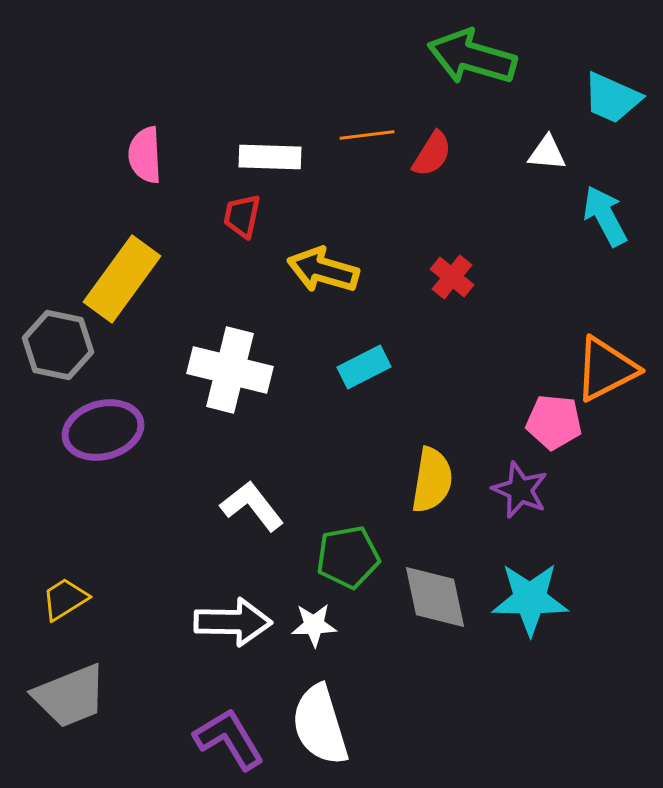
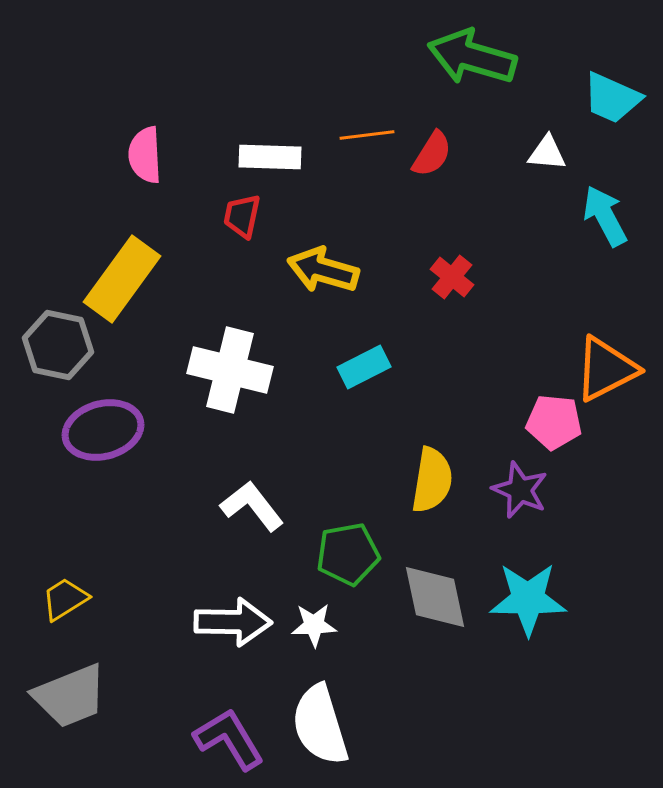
green pentagon: moved 3 px up
cyan star: moved 2 px left
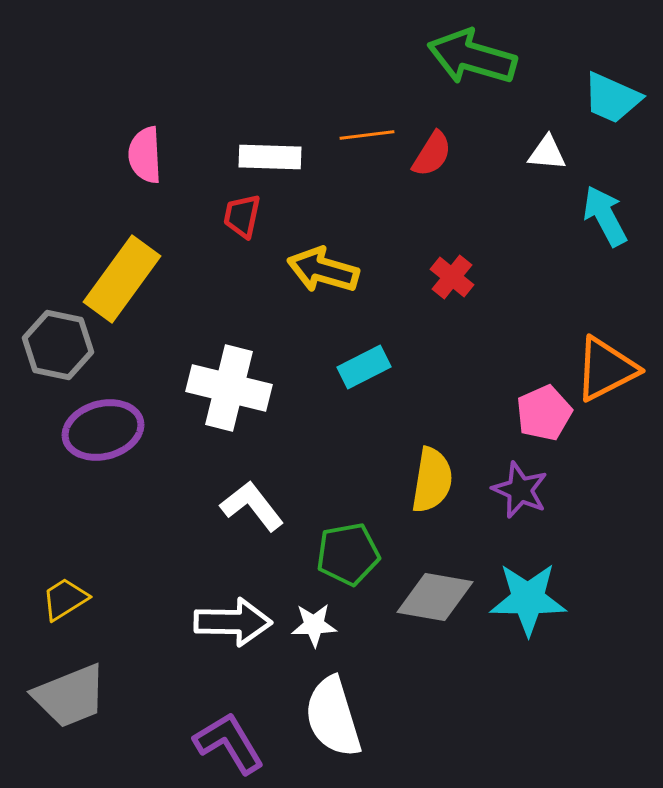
white cross: moved 1 px left, 18 px down
pink pentagon: moved 10 px left, 9 px up; rotated 30 degrees counterclockwise
gray diamond: rotated 68 degrees counterclockwise
white semicircle: moved 13 px right, 8 px up
purple L-shape: moved 4 px down
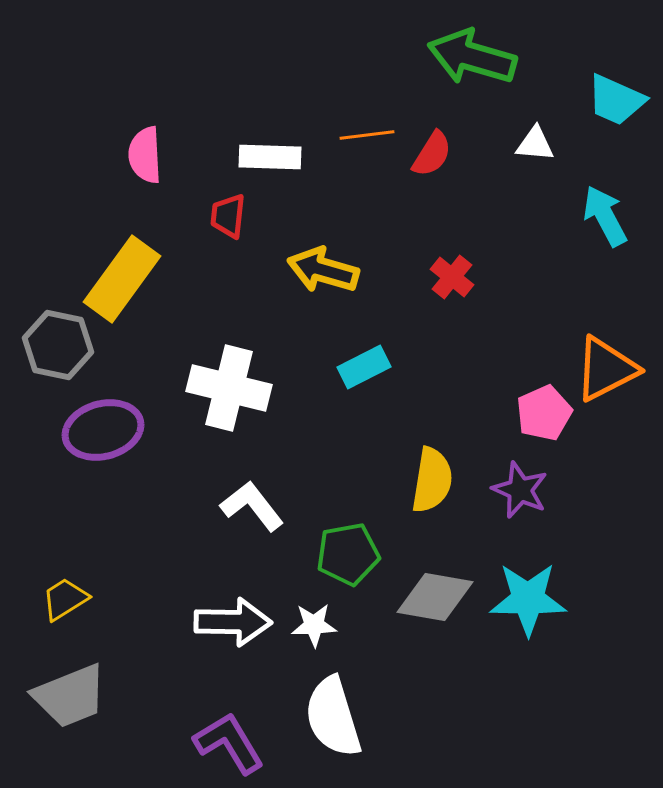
cyan trapezoid: moved 4 px right, 2 px down
white triangle: moved 12 px left, 9 px up
red trapezoid: moved 14 px left; rotated 6 degrees counterclockwise
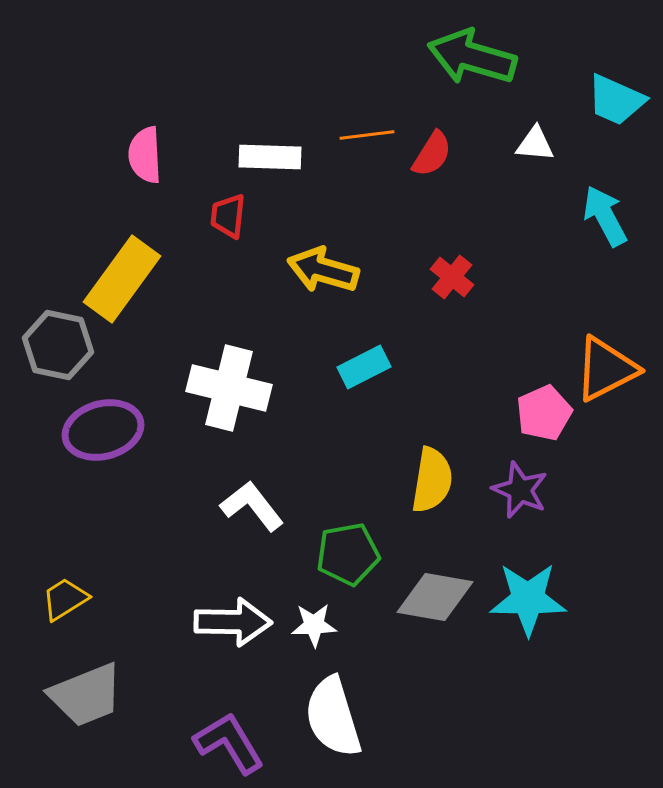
gray trapezoid: moved 16 px right, 1 px up
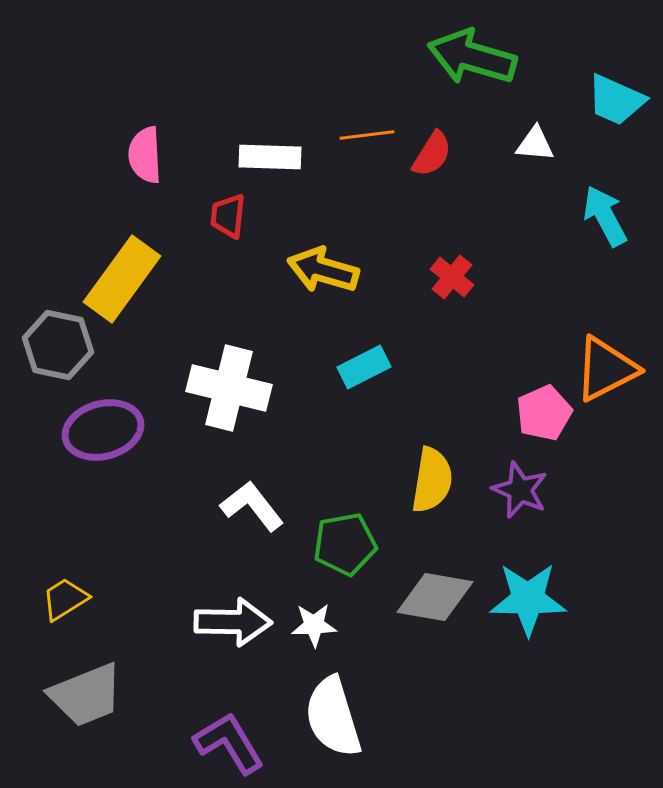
green pentagon: moved 3 px left, 10 px up
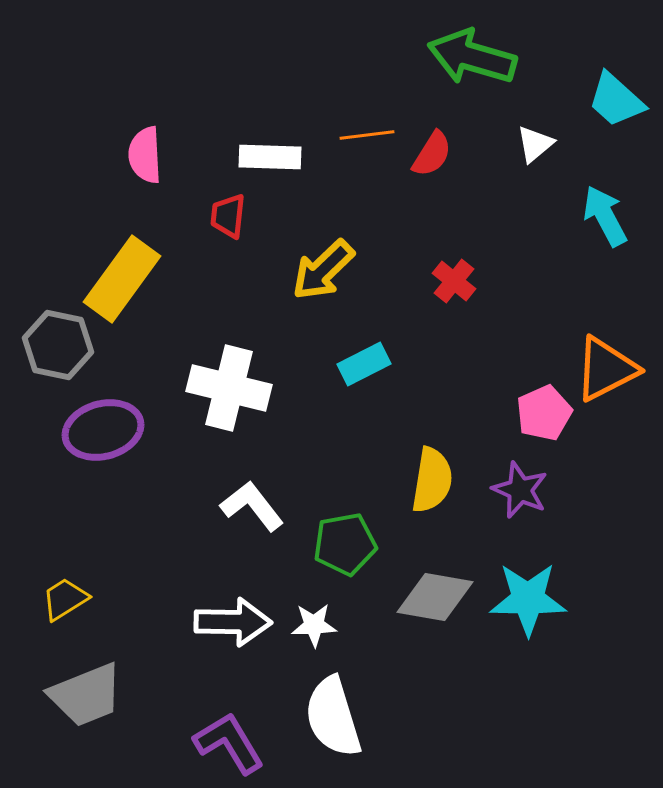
cyan trapezoid: rotated 18 degrees clockwise
white triangle: rotated 45 degrees counterclockwise
yellow arrow: rotated 60 degrees counterclockwise
red cross: moved 2 px right, 4 px down
cyan rectangle: moved 3 px up
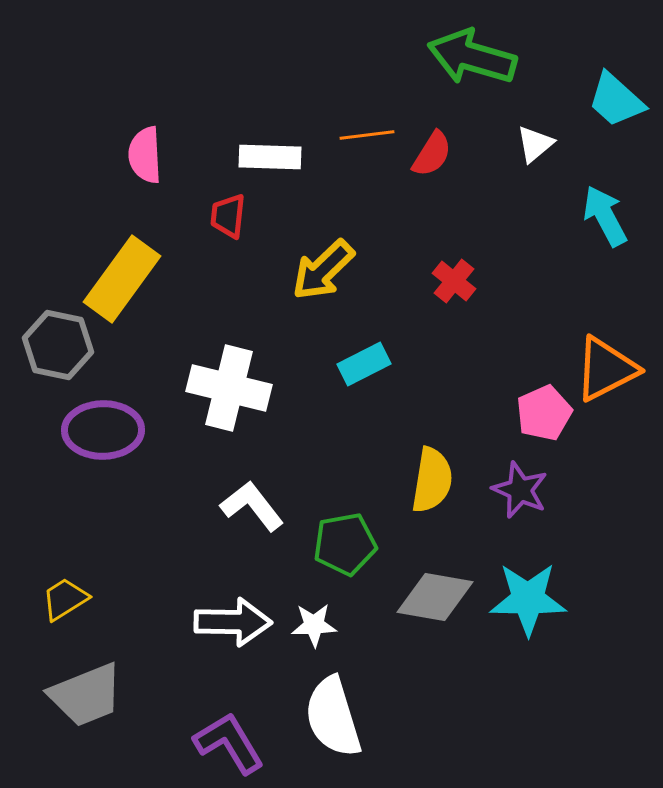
purple ellipse: rotated 14 degrees clockwise
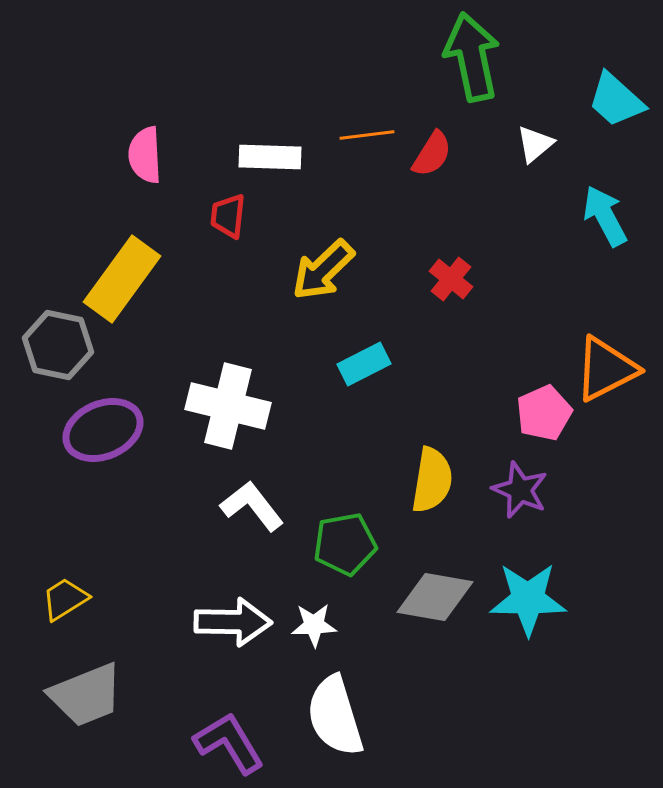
green arrow: rotated 62 degrees clockwise
red cross: moved 3 px left, 2 px up
white cross: moved 1 px left, 18 px down
purple ellipse: rotated 22 degrees counterclockwise
white semicircle: moved 2 px right, 1 px up
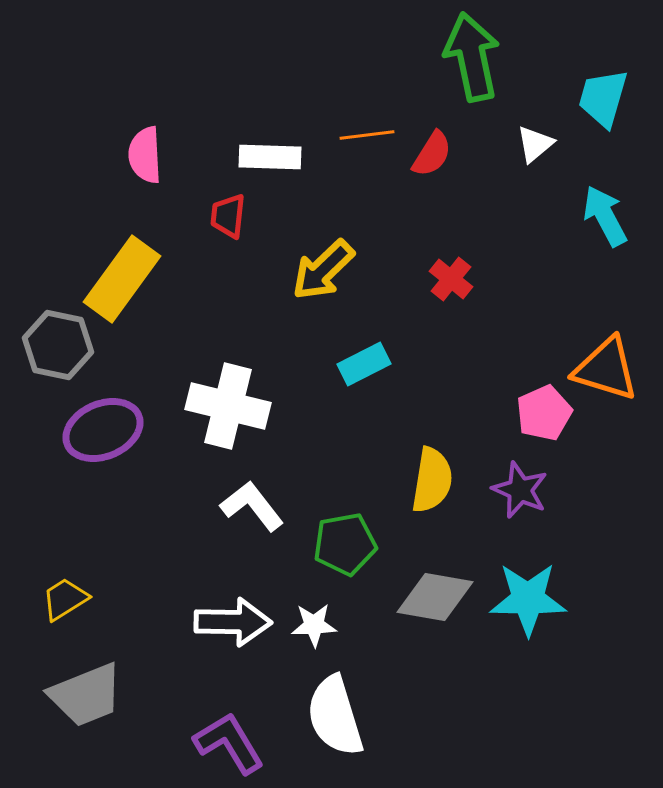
cyan trapezoid: moved 13 px left, 2 px up; rotated 64 degrees clockwise
orange triangle: rotated 44 degrees clockwise
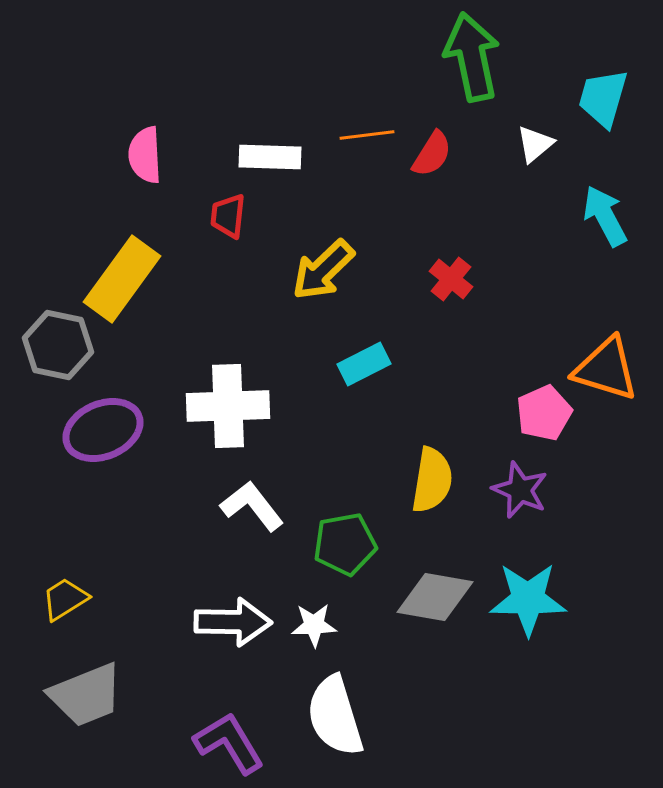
white cross: rotated 16 degrees counterclockwise
